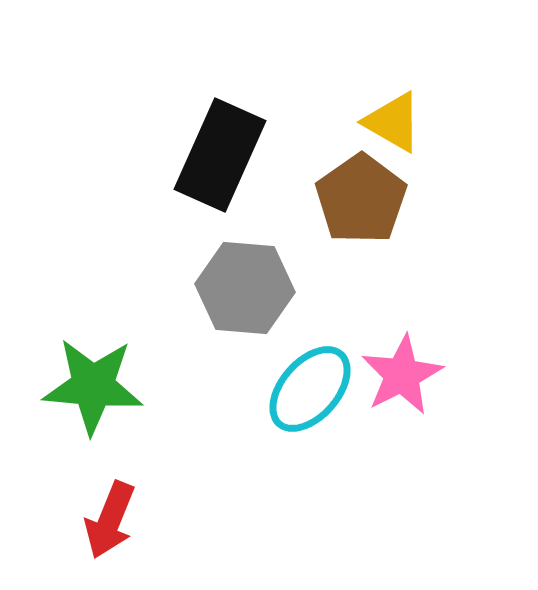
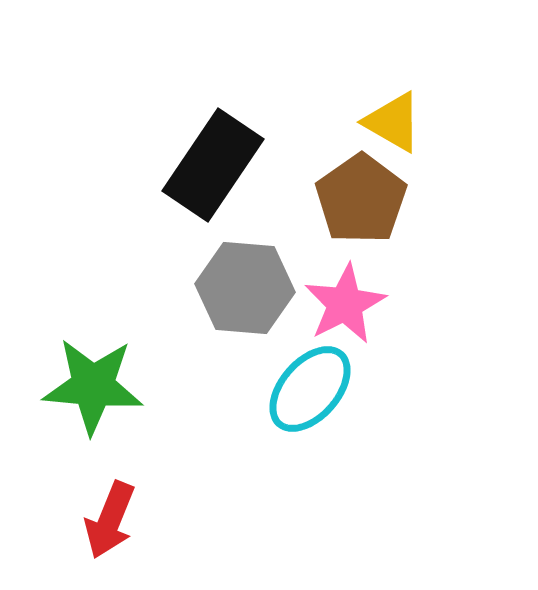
black rectangle: moved 7 px left, 10 px down; rotated 10 degrees clockwise
pink star: moved 57 px left, 71 px up
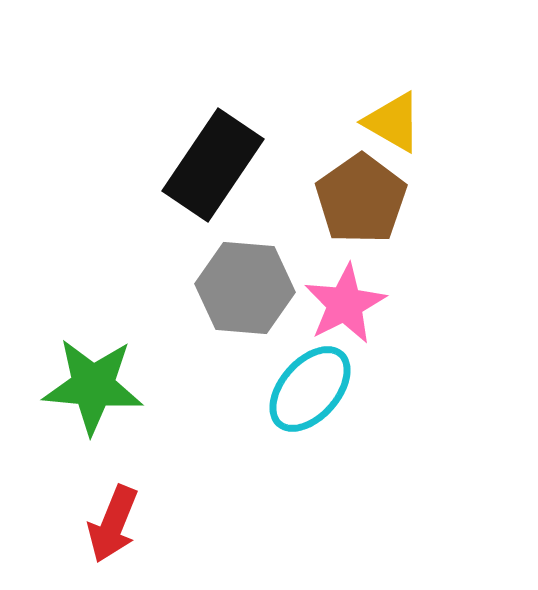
red arrow: moved 3 px right, 4 px down
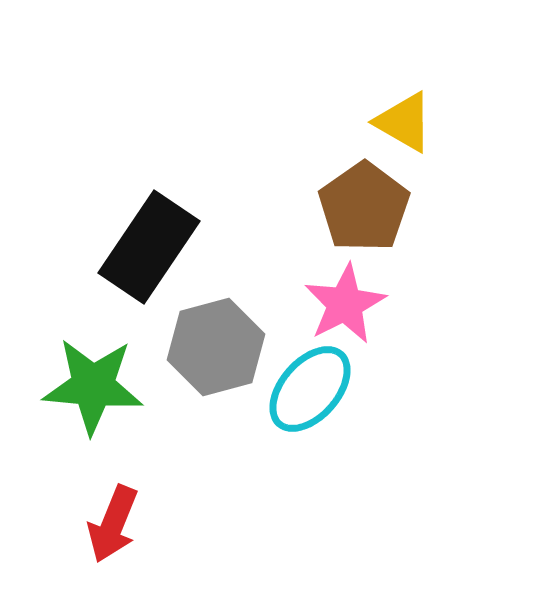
yellow triangle: moved 11 px right
black rectangle: moved 64 px left, 82 px down
brown pentagon: moved 3 px right, 8 px down
gray hexagon: moved 29 px left, 59 px down; rotated 20 degrees counterclockwise
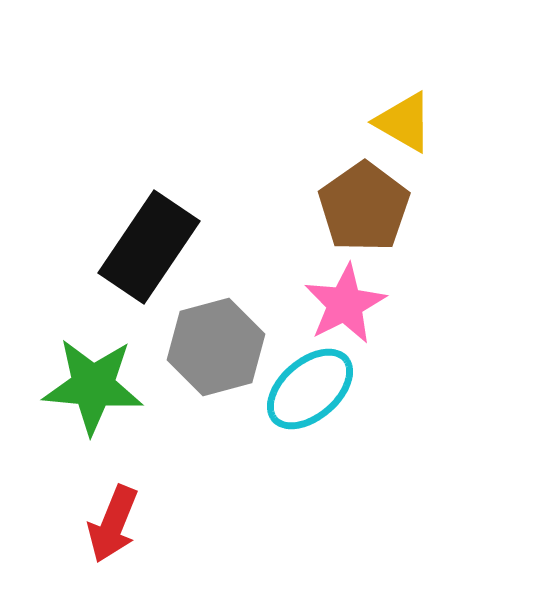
cyan ellipse: rotated 8 degrees clockwise
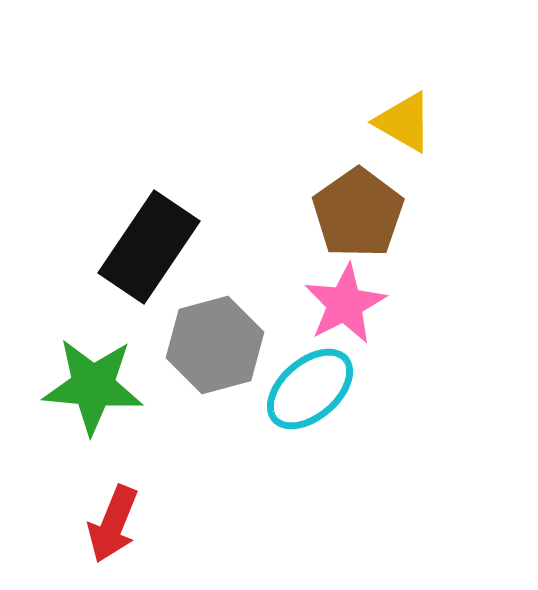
brown pentagon: moved 6 px left, 6 px down
gray hexagon: moved 1 px left, 2 px up
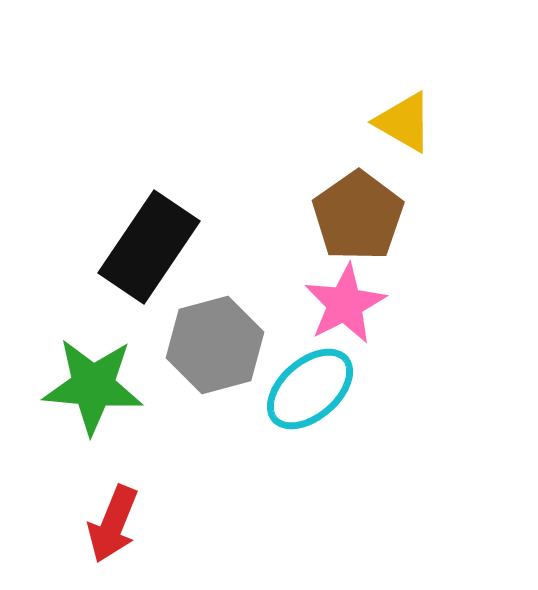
brown pentagon: moved 3 px down
